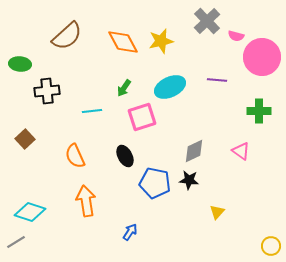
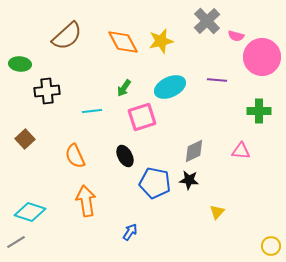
pink triangle: rotated 30 degrees counterclockwise
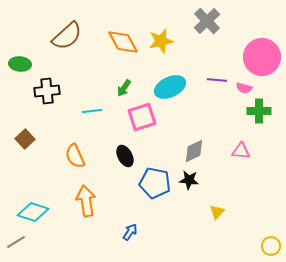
pink semicircle: moved 8 px right, 52 px down
cyan diamond: moved 3 px right
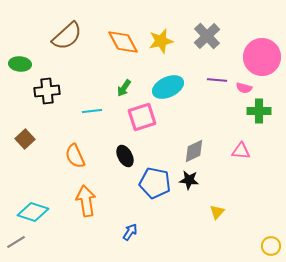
gray cross: moved 15 px down
cyan ellipse: moved 2 px left
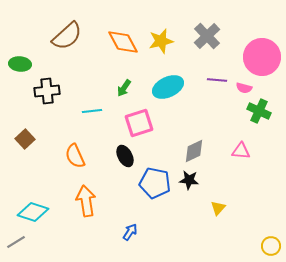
green cross: rotated 25 degrees clockwise
pink square: moved 3 px left, 6 px down
yellow triangle: moved 1 px right, 4 px up
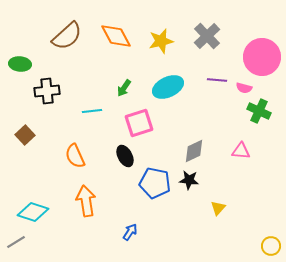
orange diamond: moved 7 px left, 6 px up
brown square: moved 4 px up
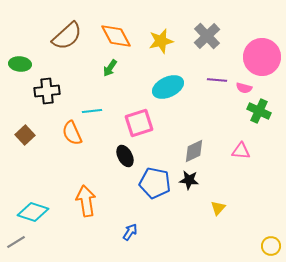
green arrow: moved 14 px left, 20 px up
orange semicircle: moved 3 px left, 23 px up
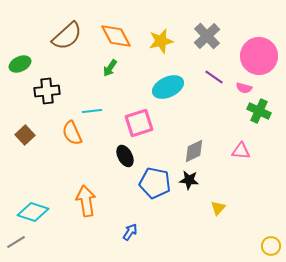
pink circle: moved 3 px left, 1 px up
green ellipse: rotated 30 degrees counterclockwise
purple line: moved 3 px left, 3 px up; rotated 30 degrees clockwise
